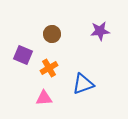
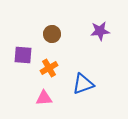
purple square: rotated 18 degrees counterclockwise
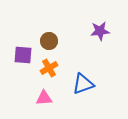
brown circle: moved 3 px left, 7 px down
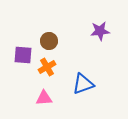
orange cross: moved 2 px left, 1 px up
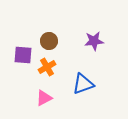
purple star: moved 6 px left, 10 px down
pink triangle: rotated 24 degrees counterclockwise
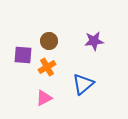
blue triangle: rotated 20 degrees counterclockwise
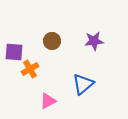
brown circle: moved 3 px right
purple square: moved 9 px left, 3 px up
orange cross: moved 17 px left, 2 px down
pink triangle: moved 4 px right, 3 px down
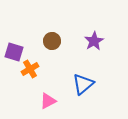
purple star: rotated 24 degrees counterclockwise
purple square: rotated 12 degrees clockwise
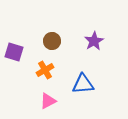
orange cross: moved 15 px right, 1 px down
blue triangle: rotated 35 degrees clockwise
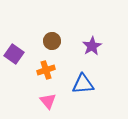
purple star: moved 2 px left, 5 px down
purple square: moved 2 px down; rotated 18 degrees clockwise
orange cross: moved 1 px right; rotated 12 degrees clockwise
pink triangle: rotated 42 degrees counterclockwise
